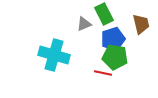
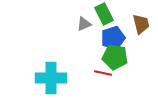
blue pentagon: moved 1 px up
cyan cross: moved 3 px left, 23 px down; rotated 16 degrees counterclockwise
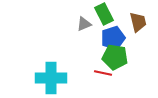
brown trapezoid: moved 3 px left, 2 px up
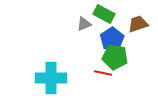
green rectangle: rotated 35 degrees counterclockwise
brown trapezoid: moved 2 px down; rotated 95 degrees counterclockwise
blue pentagon: moved 1 px left, 1 px down; rotated 15 degrees counterclockwise
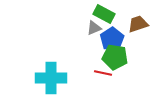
gray triangle: moved 10 px right, 4 px down
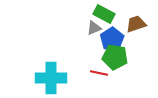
brown trapezoid: moved 2 px left
red line: moved 4 px left
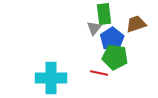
green rectangle: rotated 55 degrees clockwise
gray triangle: rotated 28 degrees counterclockwise
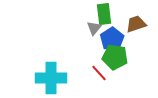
red line: rotated 36 degrees clockwise
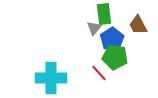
brown trapezoid: moved 2 px right, 1 px down; rotated 100 degrees counterclockwise
